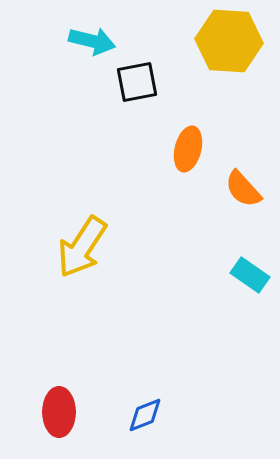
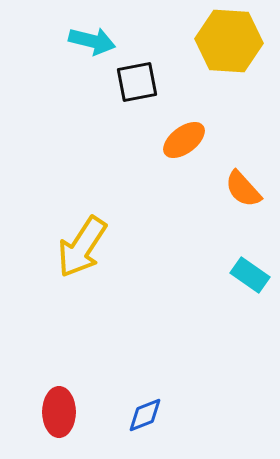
orange ellipse: moved 4 px left, 9 px up; rotated 39 degrees clockwise
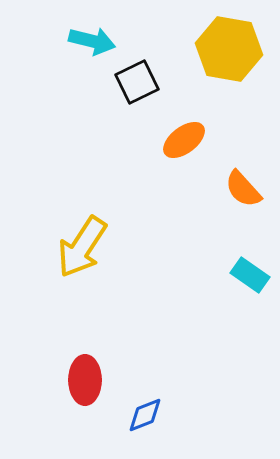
yellow hexagon: moved 8 px down; rotated 6 degrees clockwise
black square: rotated 15 degrees counterclockwise
red ellipse: moved 26 px right, 32 px up
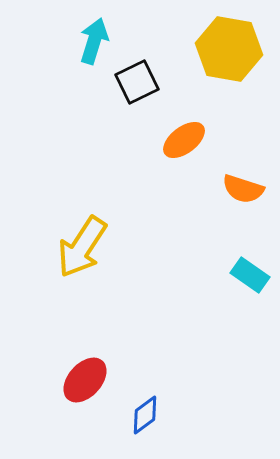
cyan arrow: moved 2 px right; rotated 87 degrees counterclockwise
orange semicircle: rotated 30 degrees counterclockwise
red ellipse: rotated 42 degrees clockwise
blue diamond: rotated 15 degrees counterclockwise
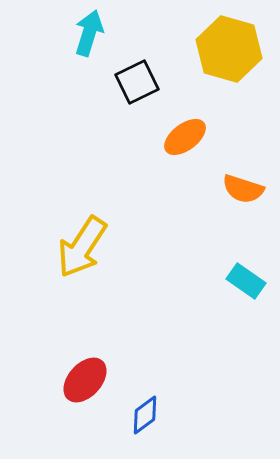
cyan arrow: moved 5 px left, 8 px up
yellow hexagon: rotated 6 degrees clockwise
orange ellipse: moved 1 px right, 3 px up
cyan rectangle: moved 4 px left, 6 px down
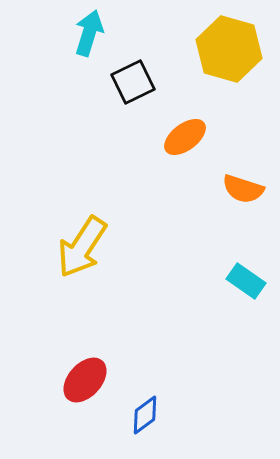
black square: moved 4 px left
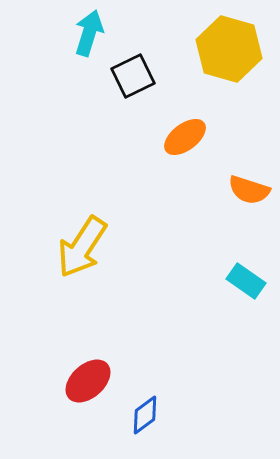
black square: moved 6 px up
orange semicircle: moved 6 px right, 1 px down
red ellipse: moved 3 px right, 1 px down; rotated 6 degrees clockwise
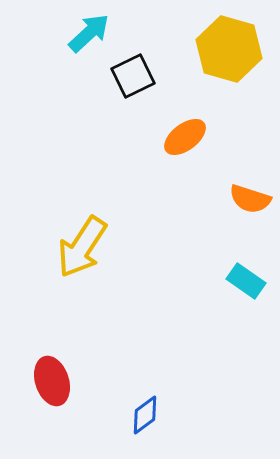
cyan arrow: rotated 30 degrees clockwise
orange semicircle: moved 1 px right, 9 px down
red ellipse: moved 36 px left; rotated 66 degrees counterclockwise
